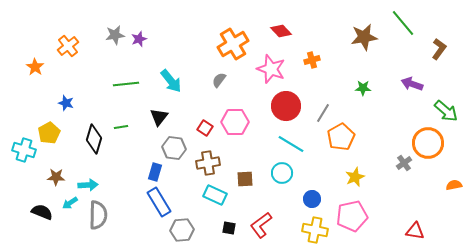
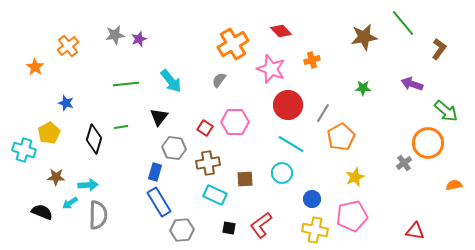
red circle at (286, 106): moved 2 px right, 1 px up
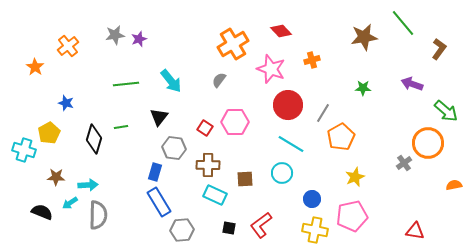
brown cross at (208, 163): moved 2 px down; rotated 10 degrees clockwise
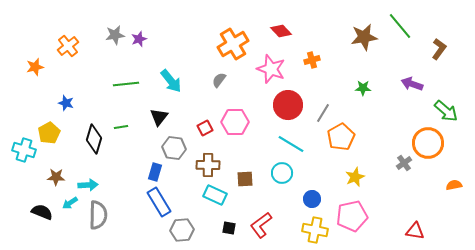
green line at (403, 23): moved 3 px left, 3 px down
orange star at (35, 67): rotated 24 degrees clockwise
red square at (205, 128): rotated 28 degrees clockwise
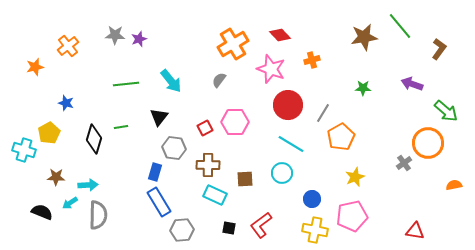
red diamond at (281, 31): moved 1 px left, 4 px down
gray star at (115, 35): rotated 12 degrees clockwise
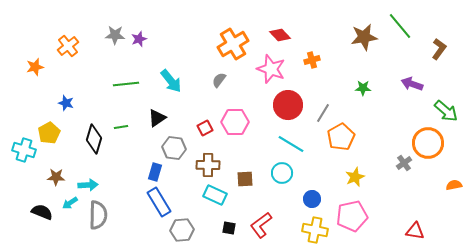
black triangle at (159, 117): moved 2 px left, 1 px down; rotated 18 degrees clockwise
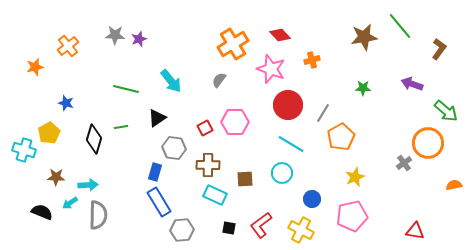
green line at (126, 84): moved 5 px down; rotated 20 degrees clockwise
yellow cross at (315, 230): moved 14 px left; rotated 15 degrees clockwise
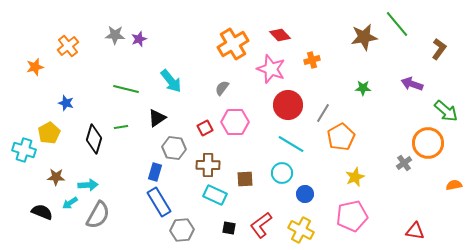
green line at (400, 26): moved 3 px left, 2 px up
gray semicircle at (219, 80): moved 3 px right, 8 px down
blue circle at (312, 199): moved 7 px left, 5 px up
gray semicircle at (98, 215): rotated 28 degrees clockwise
